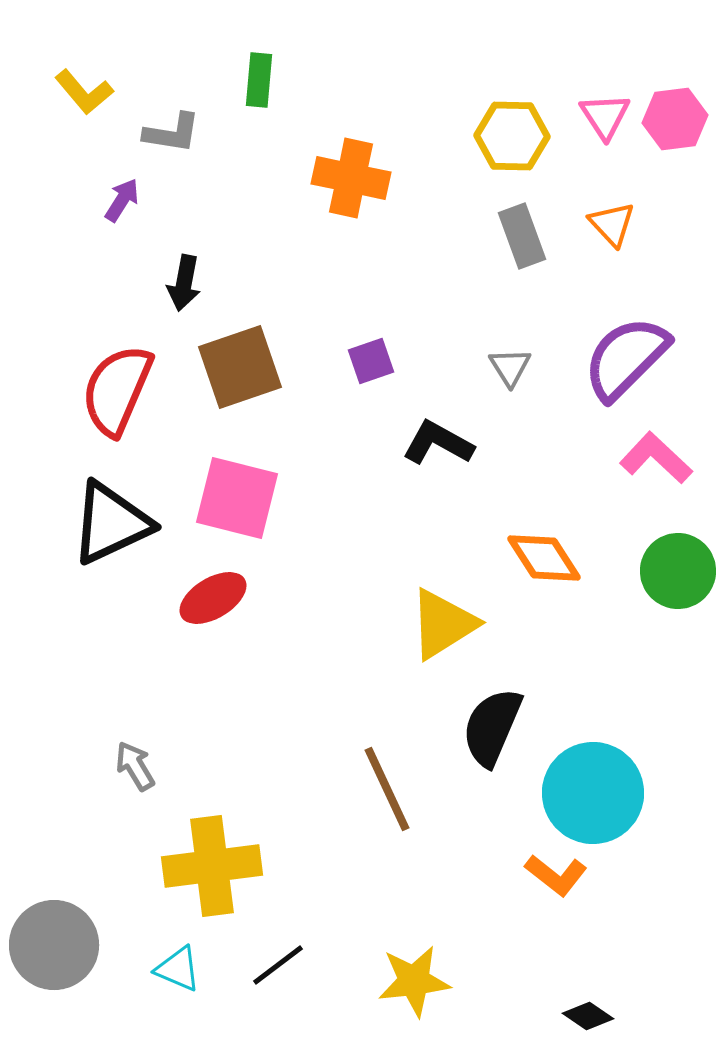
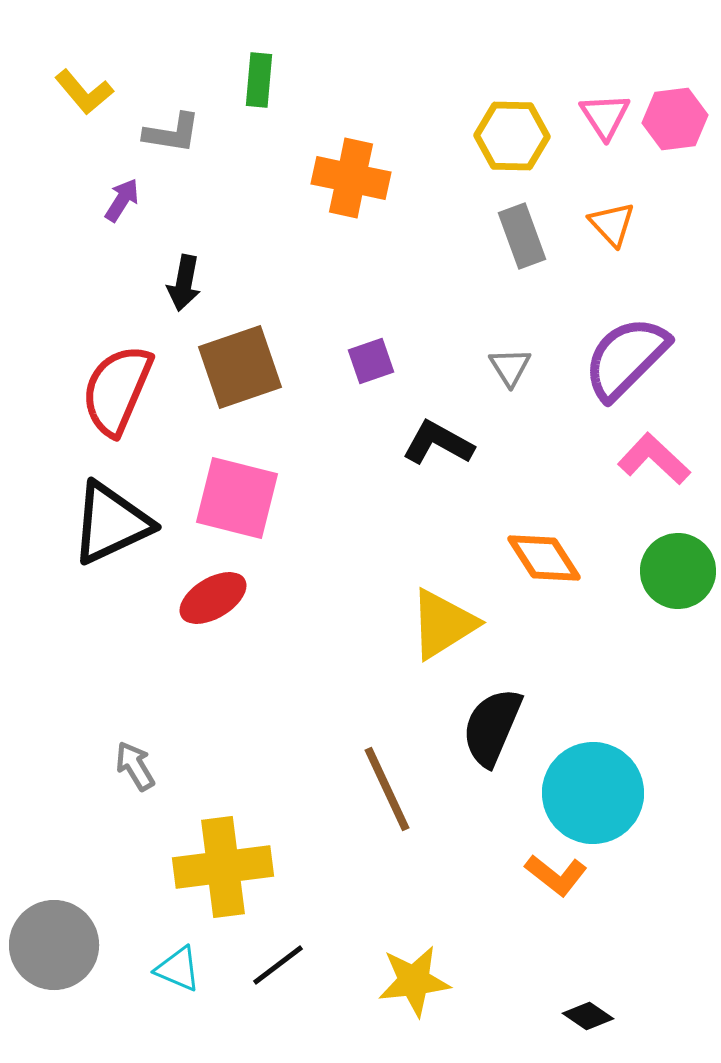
pink L-shape: moved 2 px left, 1 px down
yellow cross: moved 11 px right, 1 px down
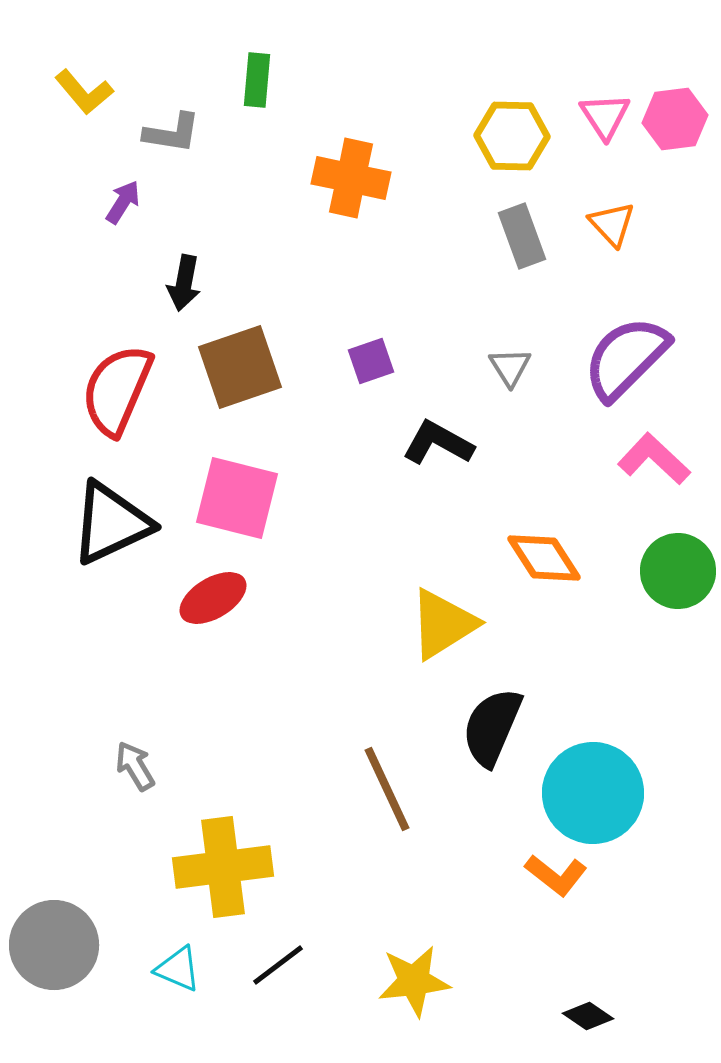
green rectangle: moved 2 px left
purple arrow: moved 1 px right, 2 px down
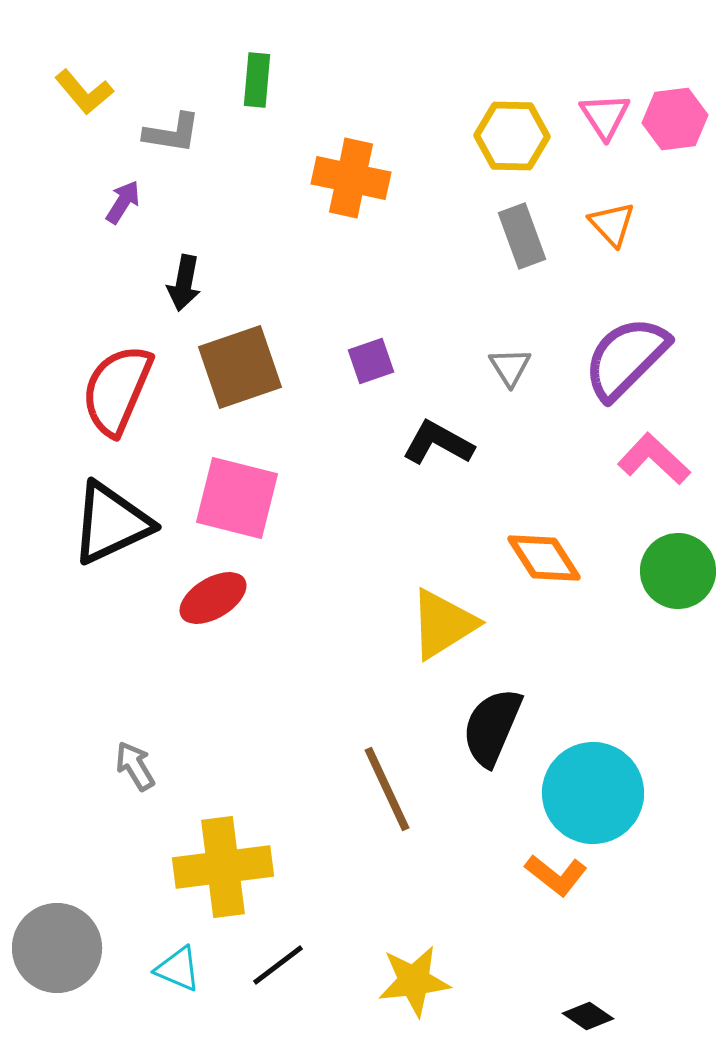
gray circle: moved 3 px right, 3 px down
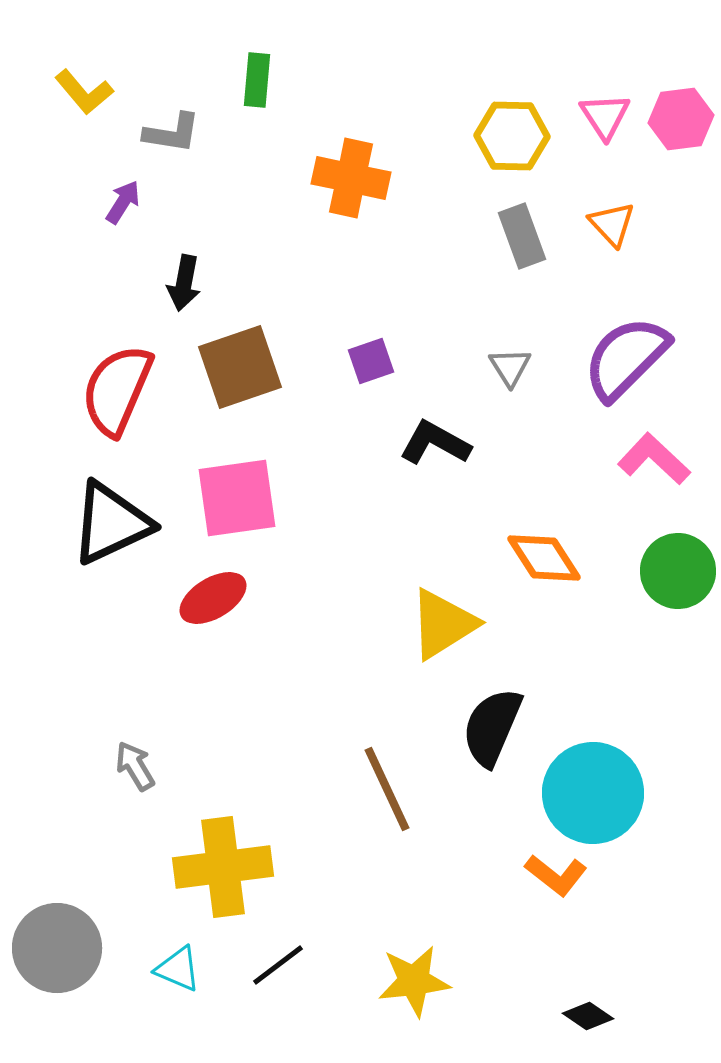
pink hexagon: moved 6 px right
black L-shape: moved 3 px left
pink square: rotated 22 degrees counterclockwise
